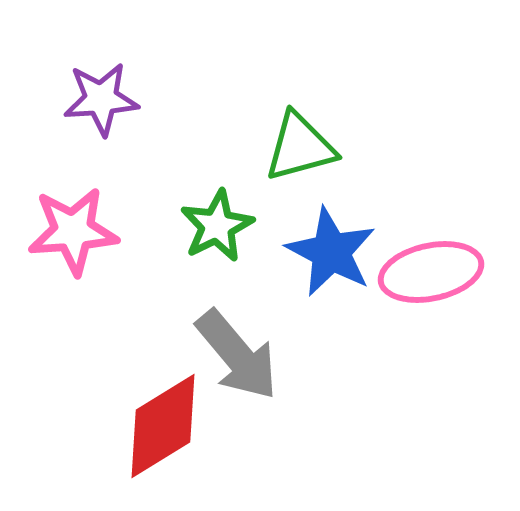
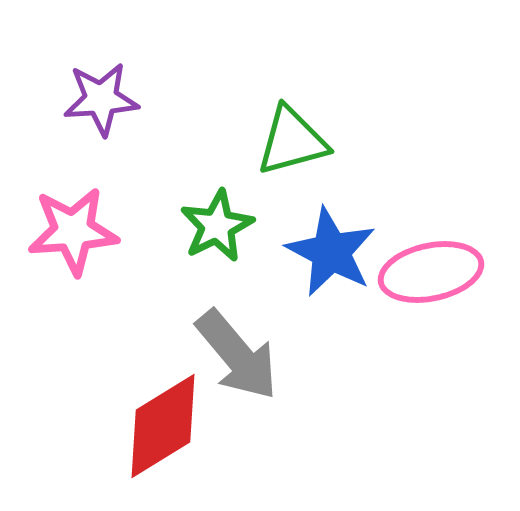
green triangle: moved 8 px left, 6 px up
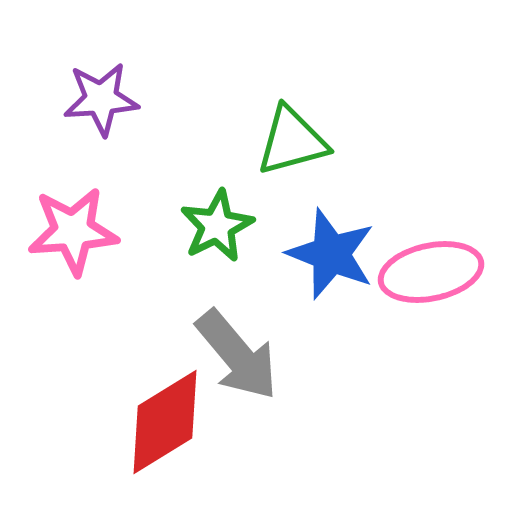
blue star: moved 2 px down; rotated 6 degrees counterclockwise
red diamond: moved 2 px right, 4 px up
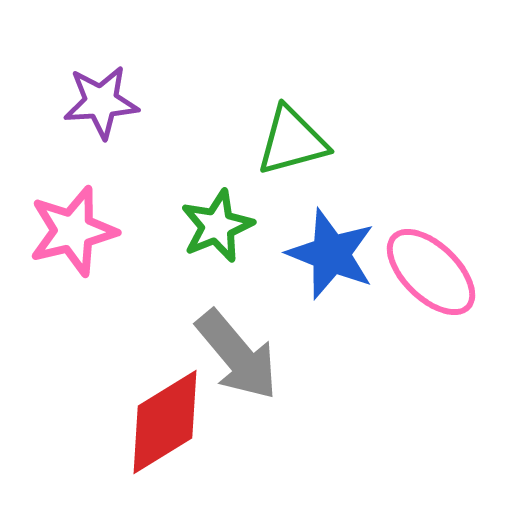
purple star: moved 3 px down
green star: rotated 4 degrees clockwise
pink star: rotated 10 degrees counterclockwise
pink ellipse: rotated 56 degrees clockwise
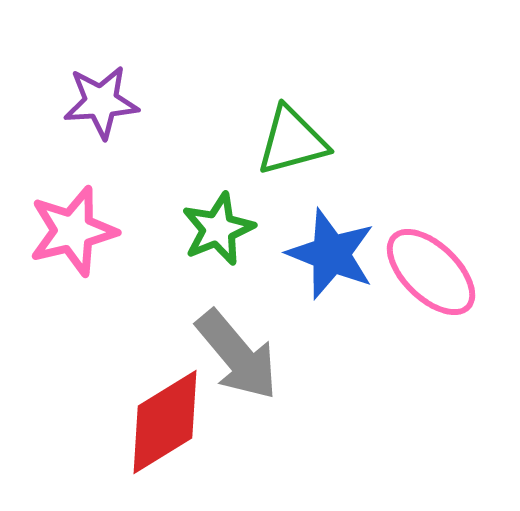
green star: moved 1 px right, 3 px down
